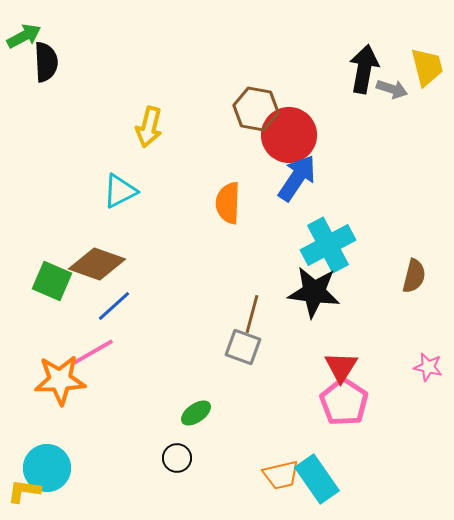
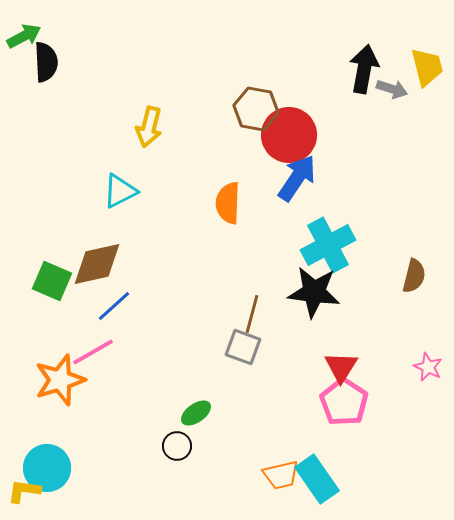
brown diamond: rotated 32 degrees counterclockwise
pink star: rotated 12 degrees clockwise
orange star: rotated 15 degrees counterclockwise
black circle: moved 12 px up
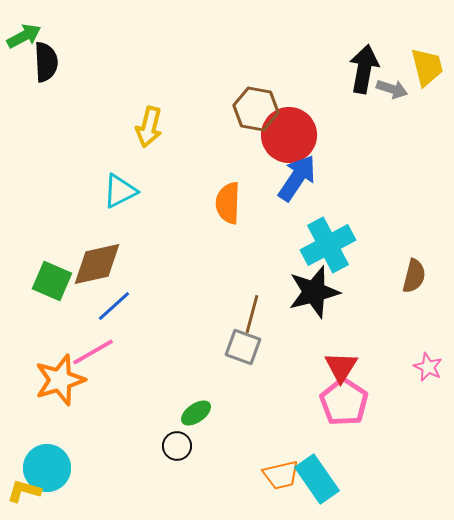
black star: rotated 22 degrees counterclockwise
yellow L-shape: rotated 8 degrees clockwise
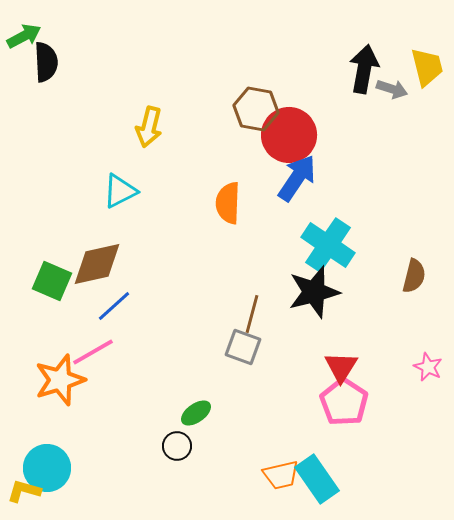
cyan cross: rotated 28 degrees counterclockwise
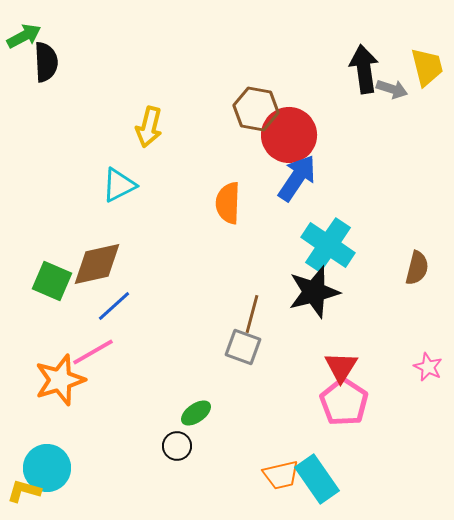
black arrow: rotated 18 degrees counterclockwise
cyan triangle: moved 1 px left, 6 px up
brown semicircle: moved 3 px right, 8 px up
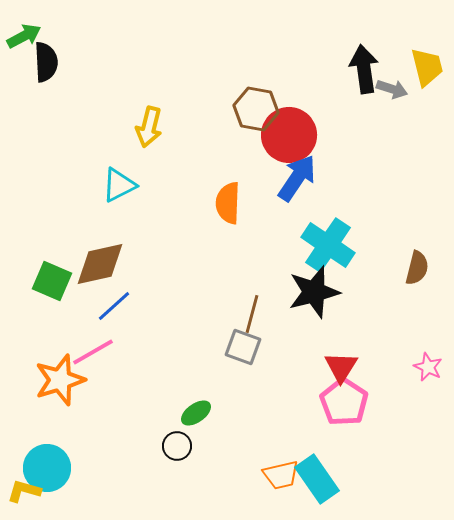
brown diamond: moved 3 px right
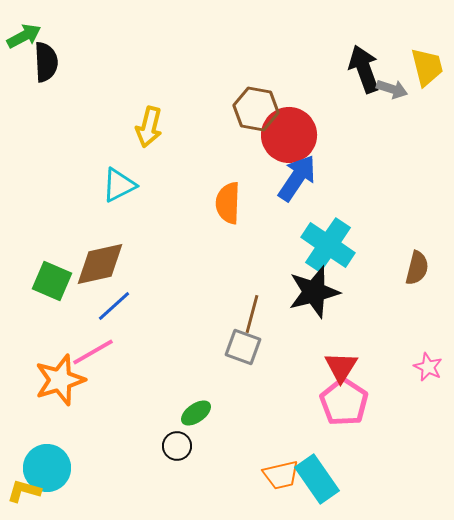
black arrow: rotated 12 degrees counterclockwise
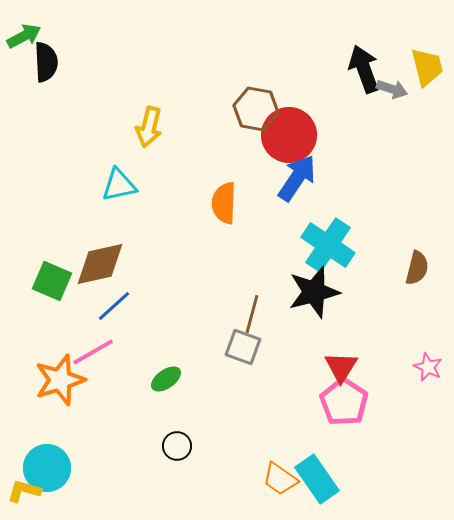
cyan triangle: rotated 15 degrees clockwise
orange semicircle: moved 4 px left
green ellipse: moved 30 px left, 34 px up
orange trapezoid: moved 1 px left, 4 px down; rotated 48 degrees clockwise
